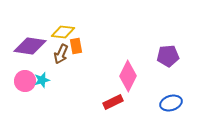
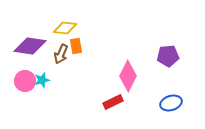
yellow diamond: moved 2 px right, 4 px up
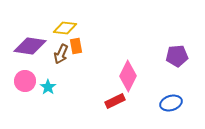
purple pentagon: moved 9 px right
cyan star: moved 6 px right, 7 px down; rotated 21 degrees counterclockwise
red rectangle: moved 2 px right, 1 px up
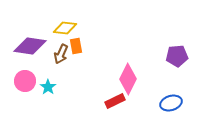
pink diamond: moved 3 px down
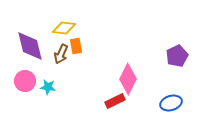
yellow diamond: moved 1 px left
purple diamond: rotated 68 degrees clockwise
purple pentagon: rotated 20 degrees counterclockwise
cyan star: rotated 28 degrees counterclockwise
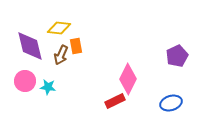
yellow diamond: moved 5 px left
brown arrow: moved 1 px down
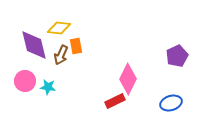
purple diamond: moved 4 px right, 1 px up
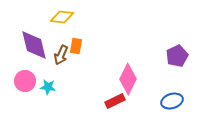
yellow diamond: moved 3 px right, 11 px up
orange rectangle: rotated 21 degrees clockwise
blue ellipse: moved 1 px right, 2 px up
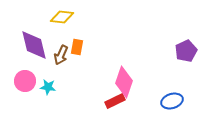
orange rectangle: moved 1 px right, 1 px down
purple pentagon: moved 9 px right, 5 px up
pink diamond: moved 4 px left, 3 px down; rotated 8 degrees counterclockwise
